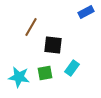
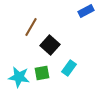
blue rectangle: moved 1 px up
black square: moved 3 px left; rotated 36 degrees clockwise
cyan rectangle: moved 3 px left
green square: moved 3 px left
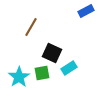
black square: moved 2 px right, 8 px down; rotated 18 degrees counterclockwise
cyan rectangle: rotated 21 degrees clockwise
cyan star: rotated 30 degrees clockwise
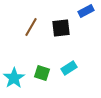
black square: moved 9 px right, 25 px up; rotated 30 degrees counterclockwise
green square: rotated 28 degrees clockwise
cyan star: moved 5 px left, 1 px down
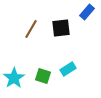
blue rectangle: moved 1 px right, 1 px down; rotated 21 degrees counterclockwise
brown line: moved 2 px down
cyan rectangle: moved 1 px left, 1 px down
green square: moved 1 px right, 3 px down
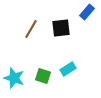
cyan star: rotated 20 degrees counterclockwise
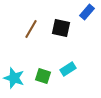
black square: rotated 18 degrees clockwise
